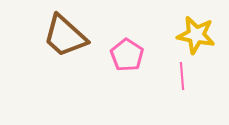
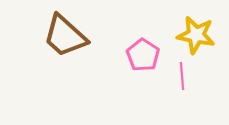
pink pentagon: moved 16 px right
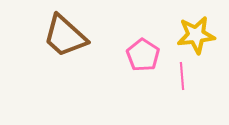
yellow star: rotated 18 degrees counterclockwise
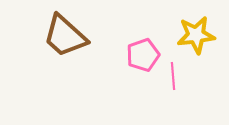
pink pentagon: rotated 20 degrees clockwise
pink line: moved 9 px left
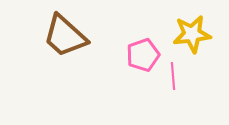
yellow star: moved 4 px left, 1 px up
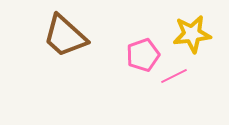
pink line: moved 1 px right; rotated 68 degrees clockwise
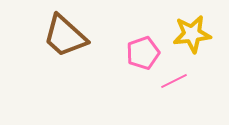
pink pentagon: moved 2 px up
pink line: moved 5 px down
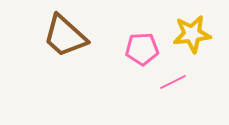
pink pentagon: moved 1 px left, 4 px up; rotated 16 degrees clockwise
pink line: moved 1 px left, 1 px down
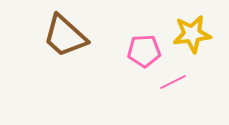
pink pentagon: moved 2 px right, 2 px down
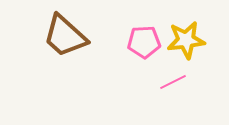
yellow star: moved 6 px left, 6 px down
pink pentagon: moved 9 px up
